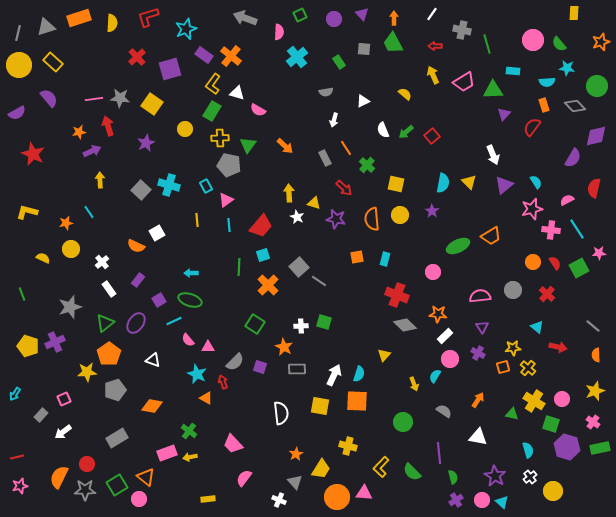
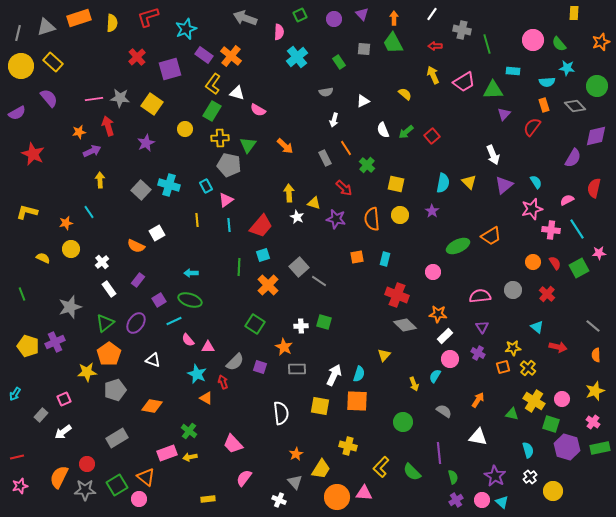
yellow circle at (19, 65): moved 2 px right, 1 px down
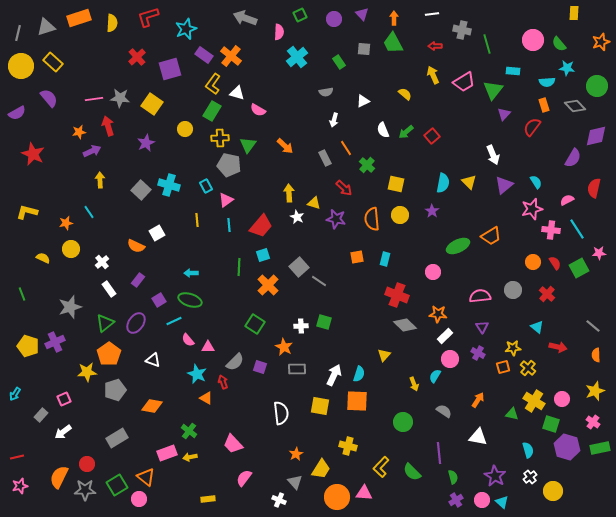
white line at (432, 14): rotated 48 degrees clockwise
green triangle at (493, 90): rotated 50 degrees counterclockwise
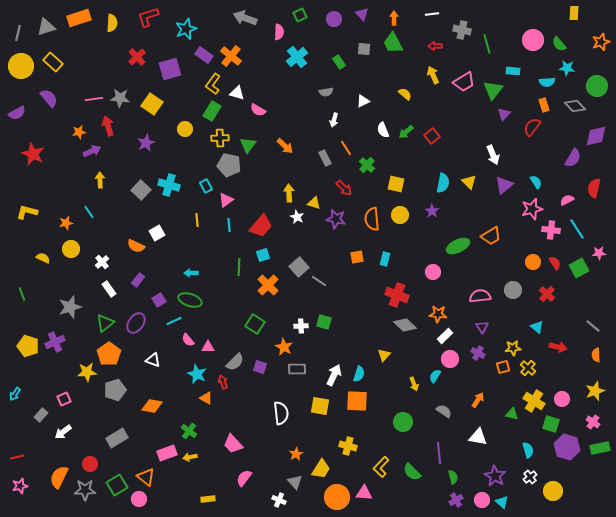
red circle at (87, 464): moved 3 px right
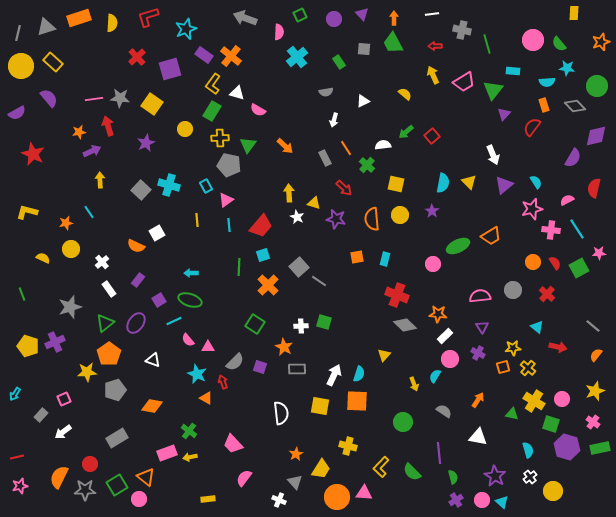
white semicircle at (383, 130): moved 15 px down; rotated 105 degrees clockwise
pink circle at (433, 272): moved 8 px up
orange semicircle at (596, 355): rotated 40 degrees clockwise
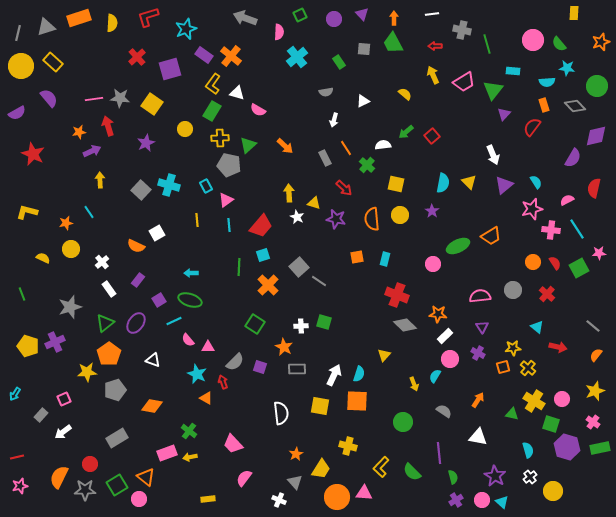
green triangle at (248, 145): rotated 12 degrees clockwise
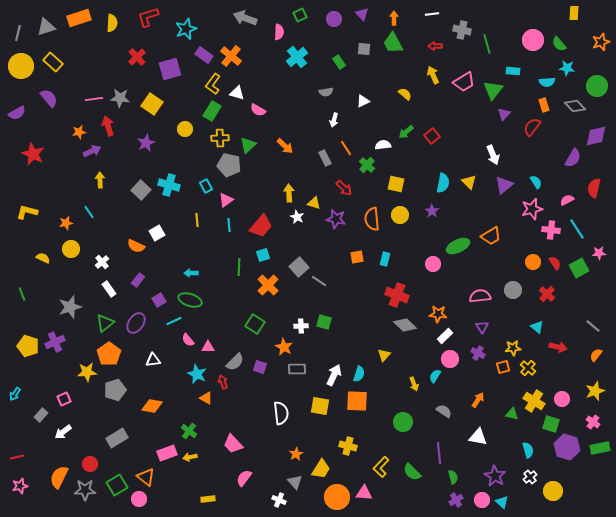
white triangle at (153, 360): rotated 28 degrees counterclockwise
